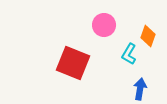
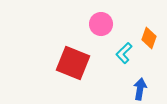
pink circle: moved 3 px left, 1 px up
orange diamond: moved 1 px right, 2 px down
cyan L-shape: moved 5 px left, 1 px up; rotated 15 degrees clockwise
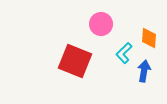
orange diamond: rotated 15 degrees counterclockwise
red square: moved 2 px right, 2 px up
blue arrow: moved 4 px right, 18 px up
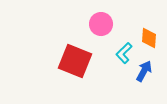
blue arrow: rotated 20 degrees clockwise
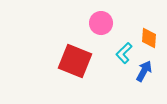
pink circle: moved 1 px up
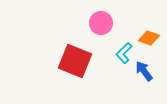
orange diamond: rotated 75 degrees counterclockwise
blue arrow: rotated 65 degrees counterclockwise
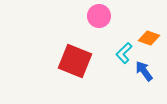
pink circle: moved 2 px left, 7 px up
